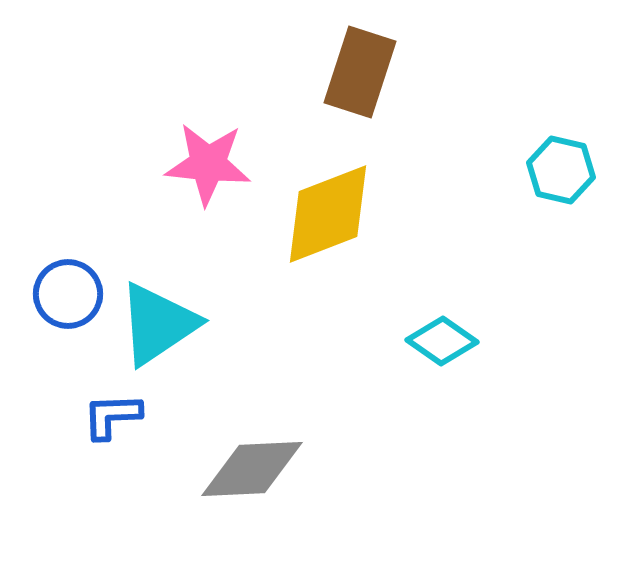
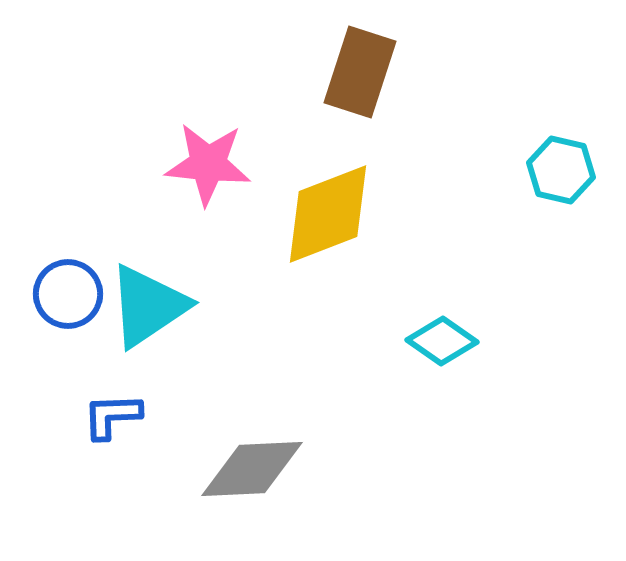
cyan triangle: moved 10 px left, 18 px up
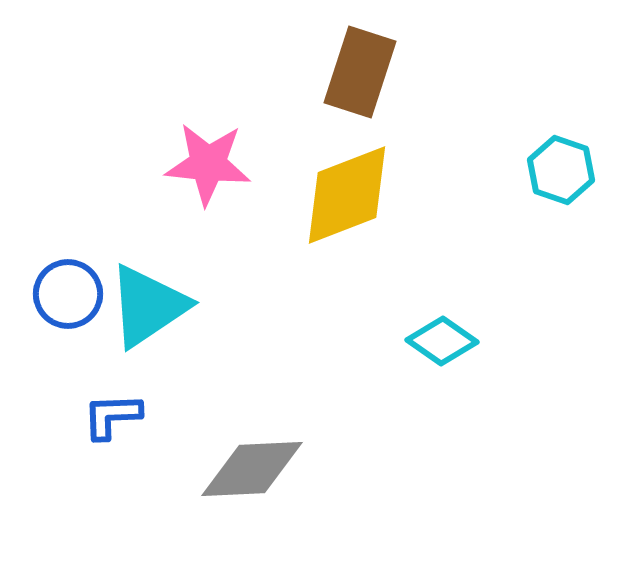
cyan hexagon: rotated 6 degrees clockwise
yellow diamond: moved 19 px right, 19 px up
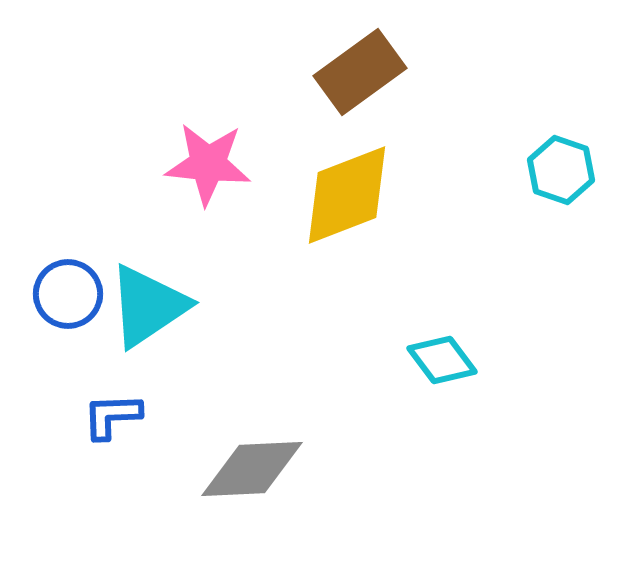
brown rectangle: rotated 36 degrees clockwise
cyan diamond: moved 19 px down; rotated 18 degrees clockwise
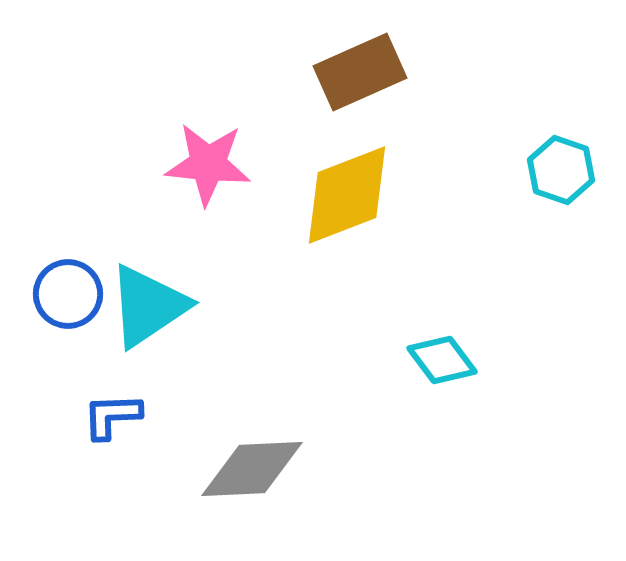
brown rectangle: rotated 12 degrees clockwise
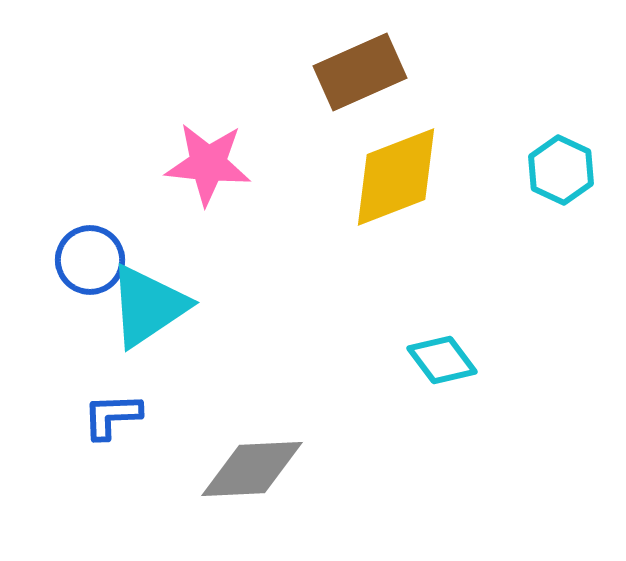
cyan hexagon: rotated 6 degrees clockwise
yellow diamond: moved 49 px right, 18 px up
blue circle: moved 22 px right, 34 px up
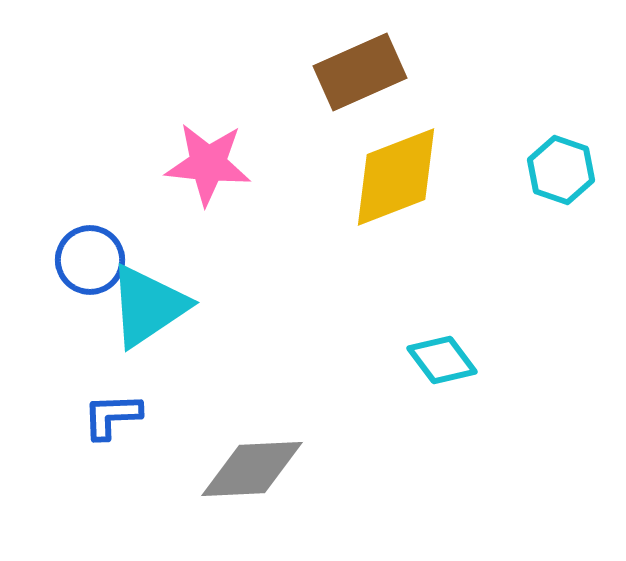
cyan hexagon: rotated 6 degrees counterclockwise
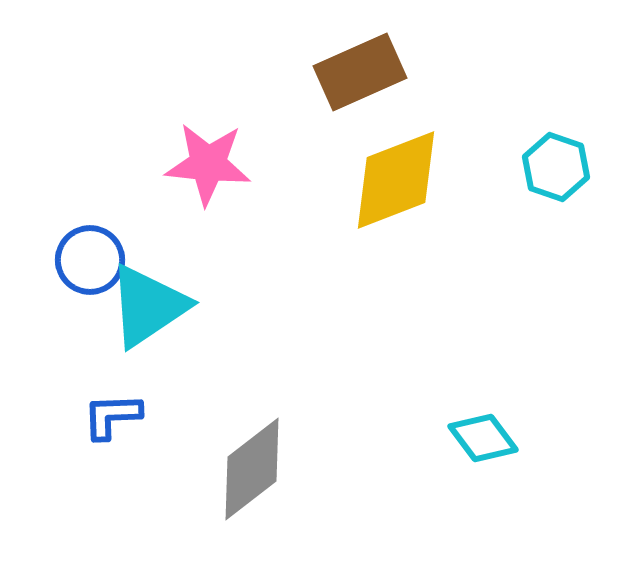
cyan hexagon: moved 5 px left, 3 px up
yellow diamond: moved 3 px down
cyan diamond: moved 41 px right, 78 px down
gray diamond: rotated 35 degrees counterclockwise
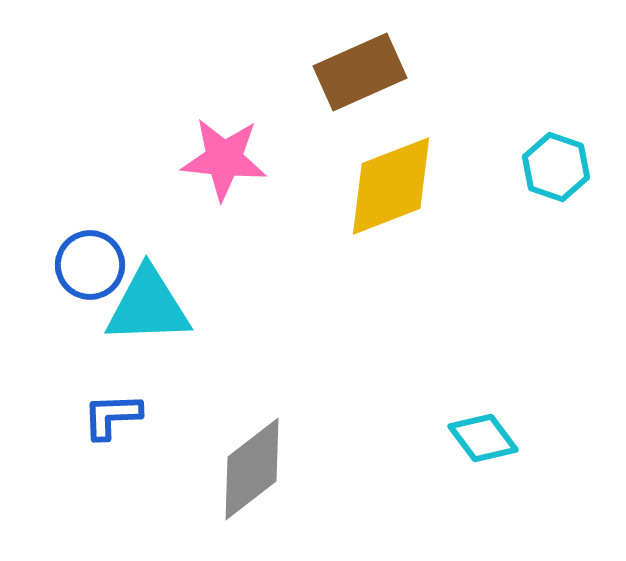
pink star: moved 16 px right, 5 px up
yellow diamond: moved 5 px left, 6 px down
blue circle: moved 5 px down
cyan triangle: rotated 32 degrees clockwise
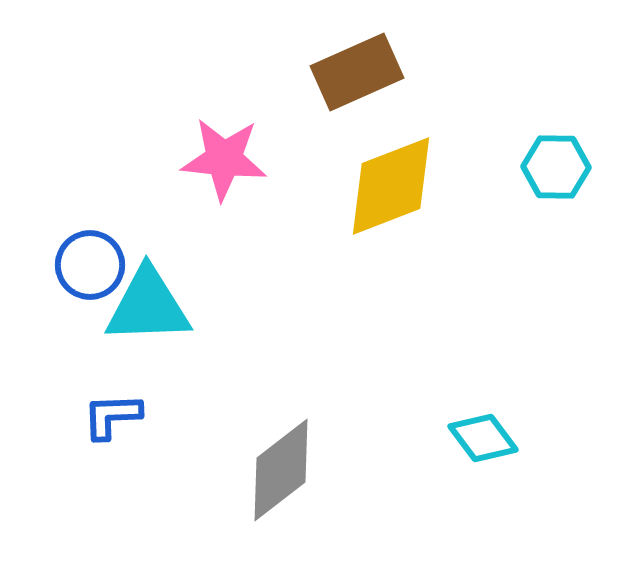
brown rectangle: moved 3 px left
cyan hexagon: rotated 18 degrees counterclockwise
gray diamond: moved 29 px right, 1 px down
